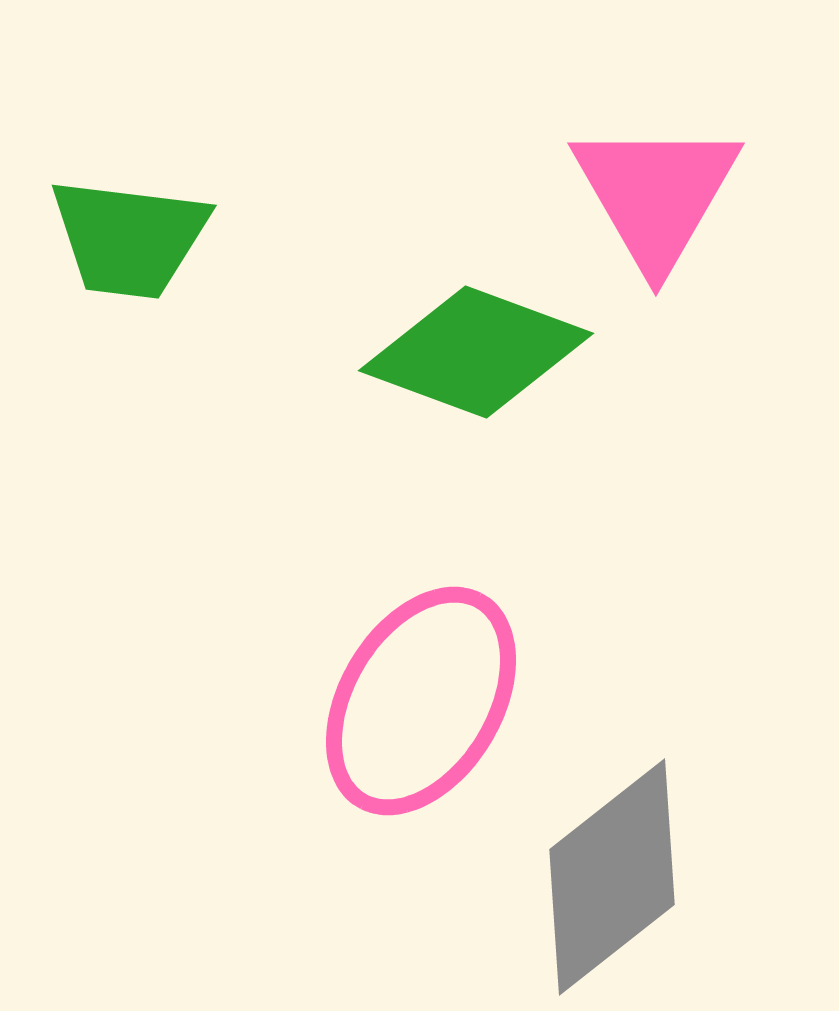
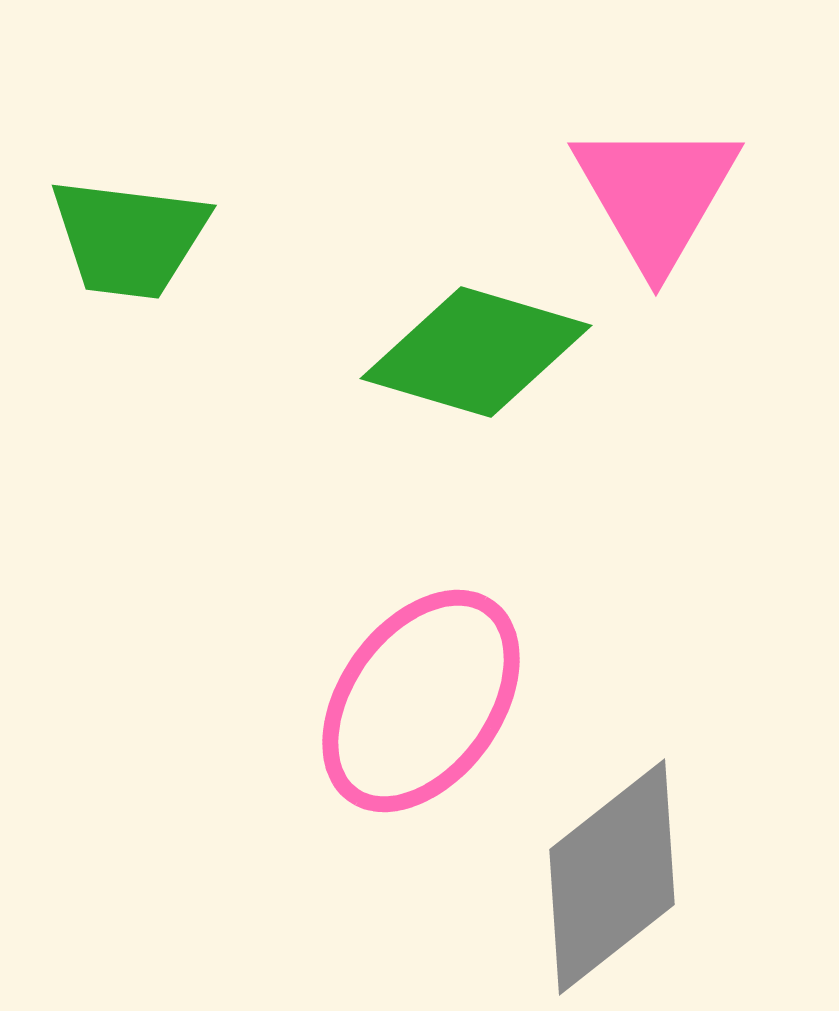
green diamond: rotated 4 degrees counterclockwise
pink ellipse: rotated 5 degrees clockwise
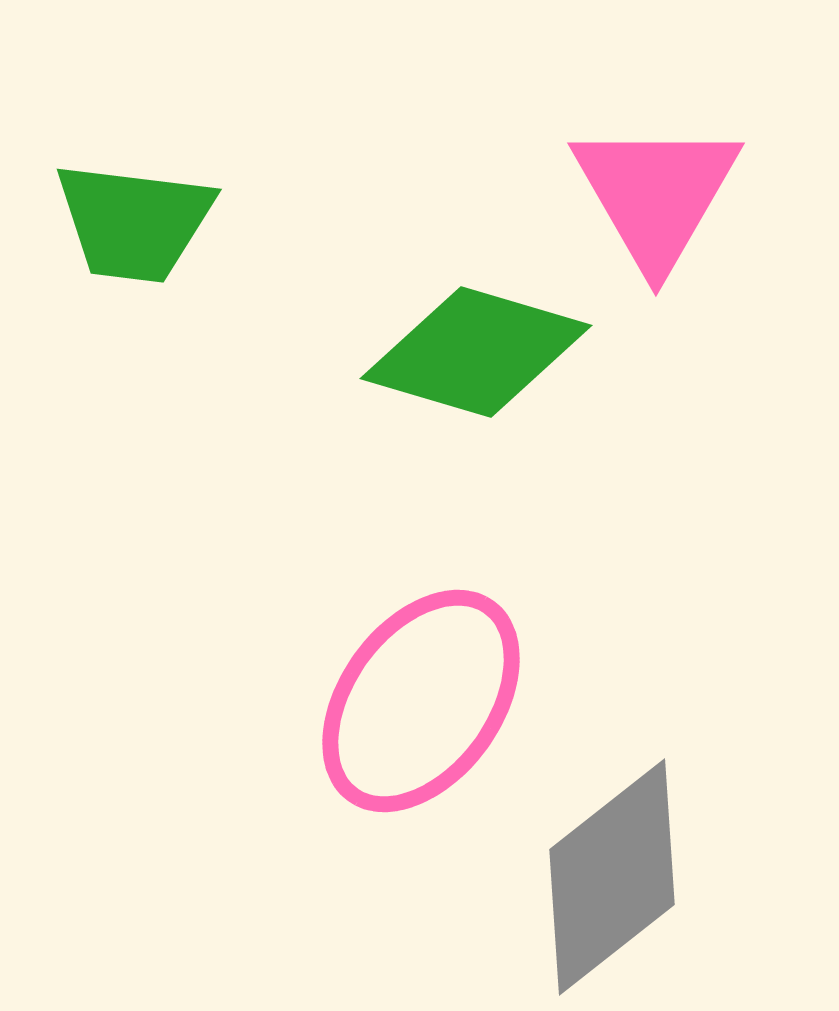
green trapezoid: moved 5 px right, 16 px up
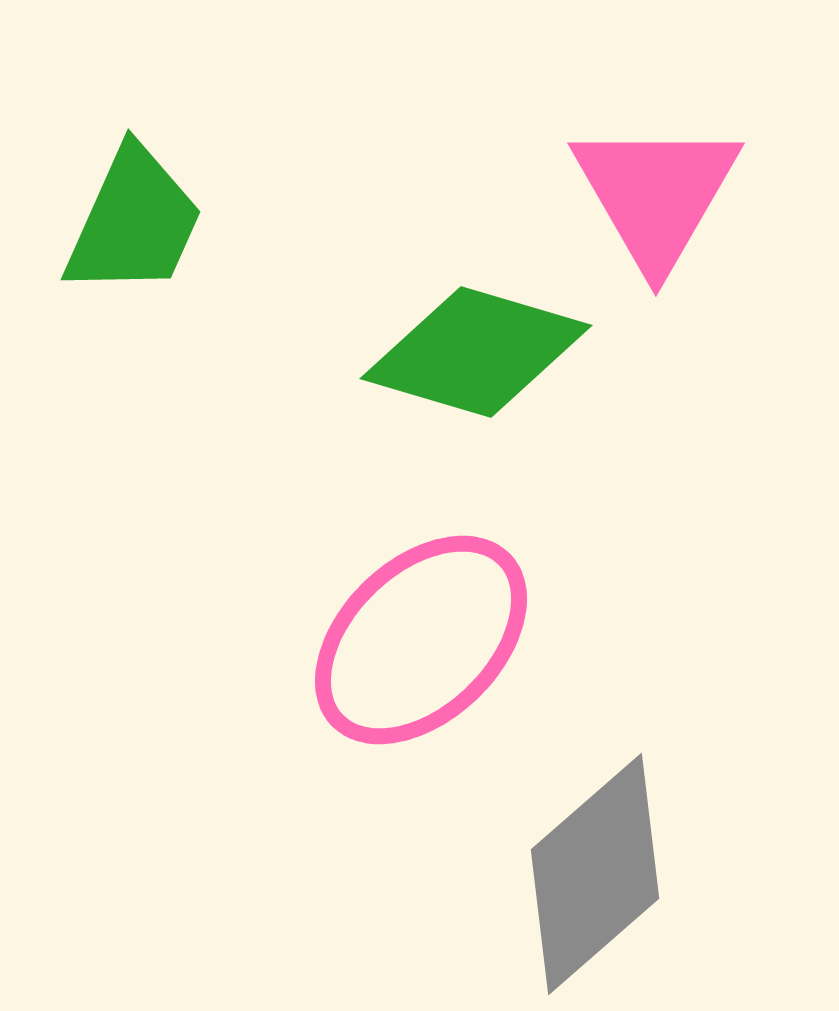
green trapezoid: rotated 73 degrees counterclockwise
pink ellipse: moved 61 px up; rotated 10 degrees clockwise
gray diamond: moved 17 px left, 3 px up; rotated 3 degrees counterclockwise
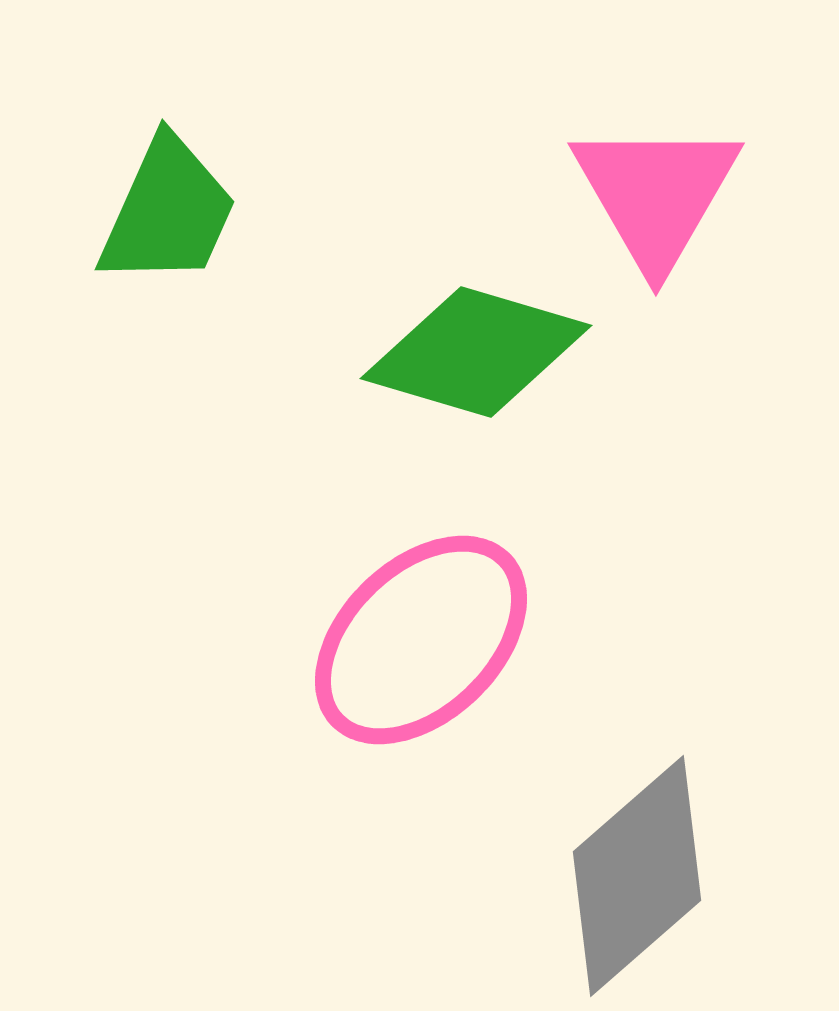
green trapezoid: moved 34 px right, 10 px up
gray diamond: moved 42 px right, 2 px down
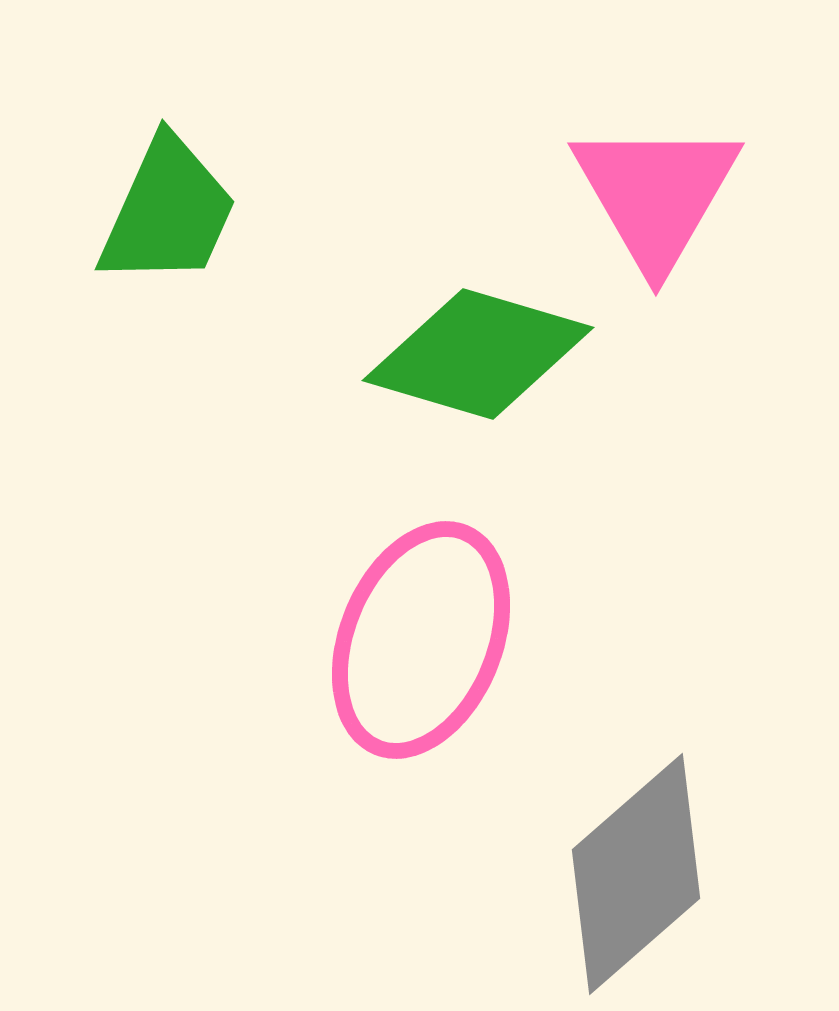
green diamond: moved 2 px right, 2 px down
pink ellipse: rotated 24 degrees counterclockwise
gray diamond: moved 1 px left, 2 px up
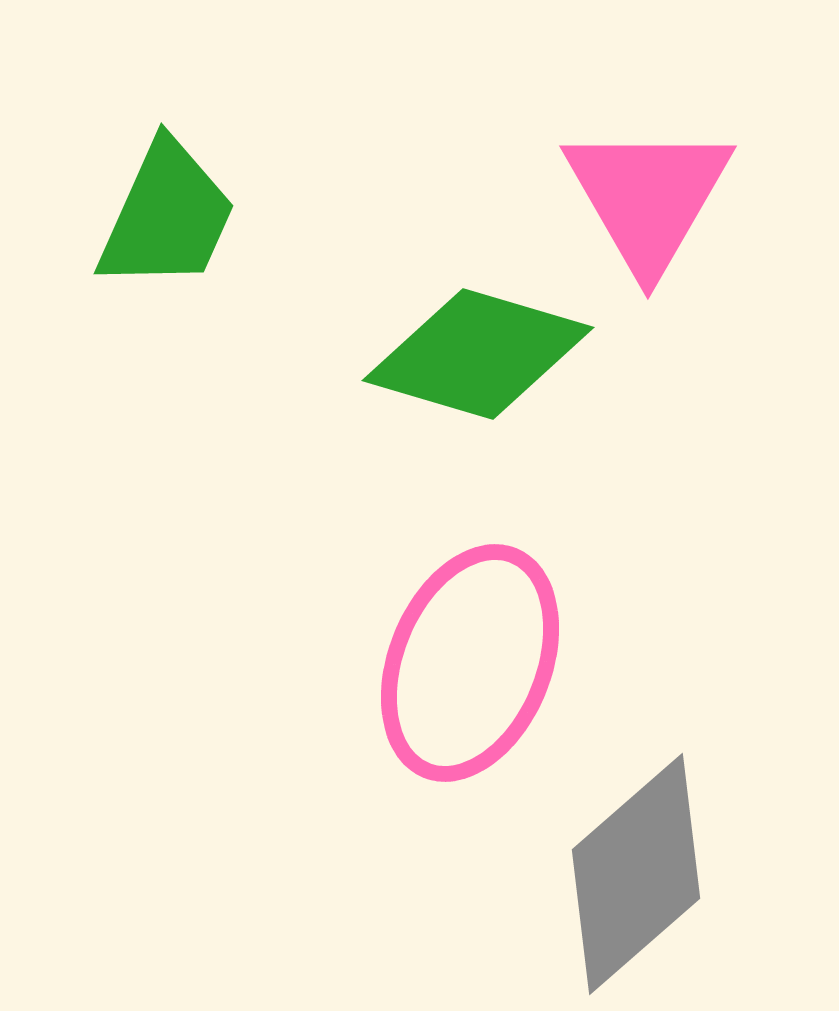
pink triangle: moved 8 px left, 3 px down
green trapezoid: moved 1 px left, 4 px down
pink ellipse: moved 49 px right, 23 px down
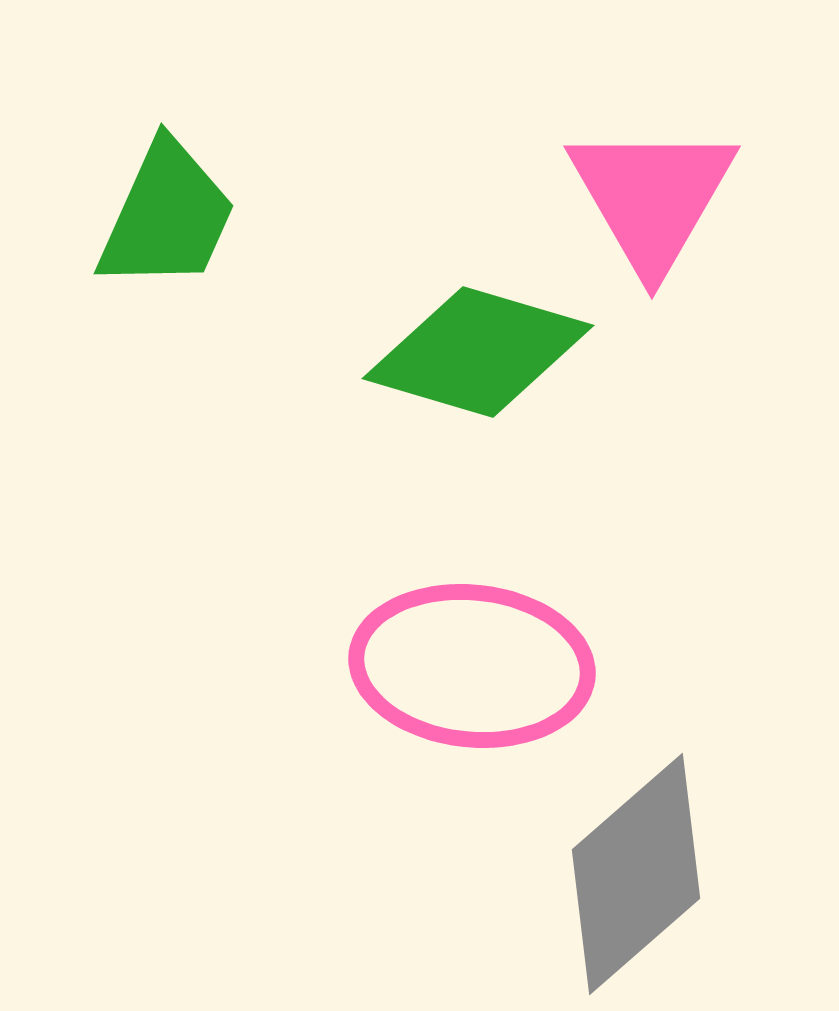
pink triangle: moved 4 px right
green diamond: moved 2 px up
pink ellipse: moved 2 px right, 3 px down; rotated 74 degrees clockwise
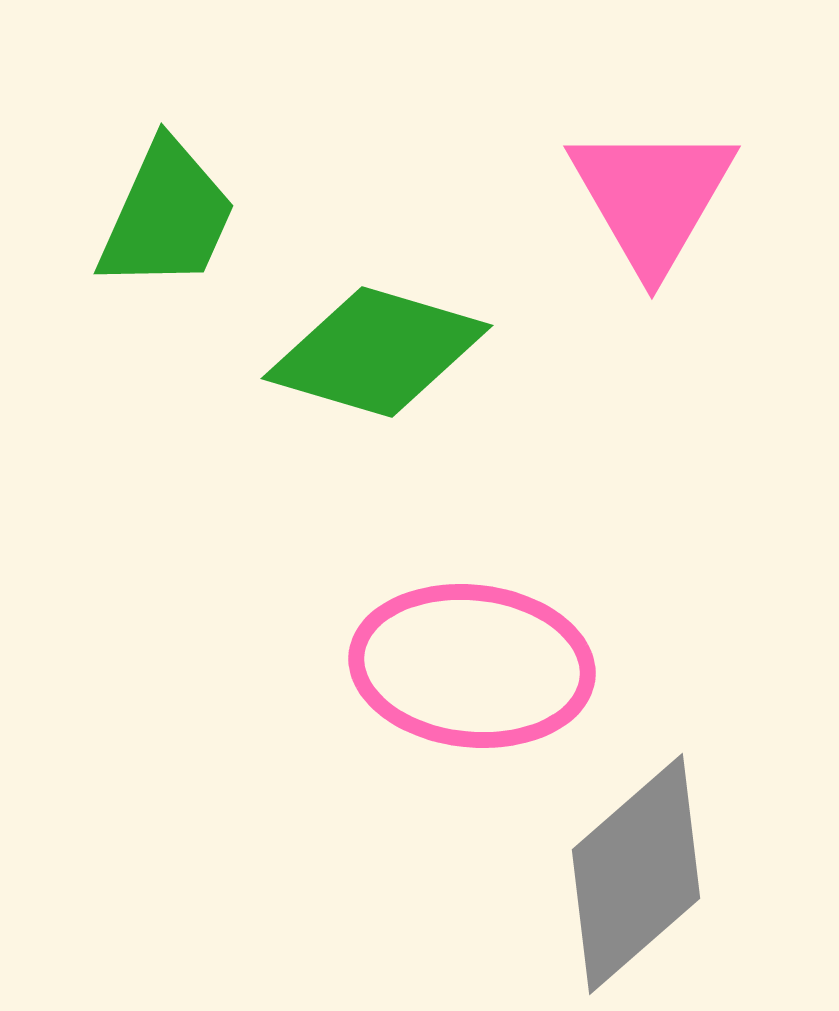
green diamond: moved 101 px left
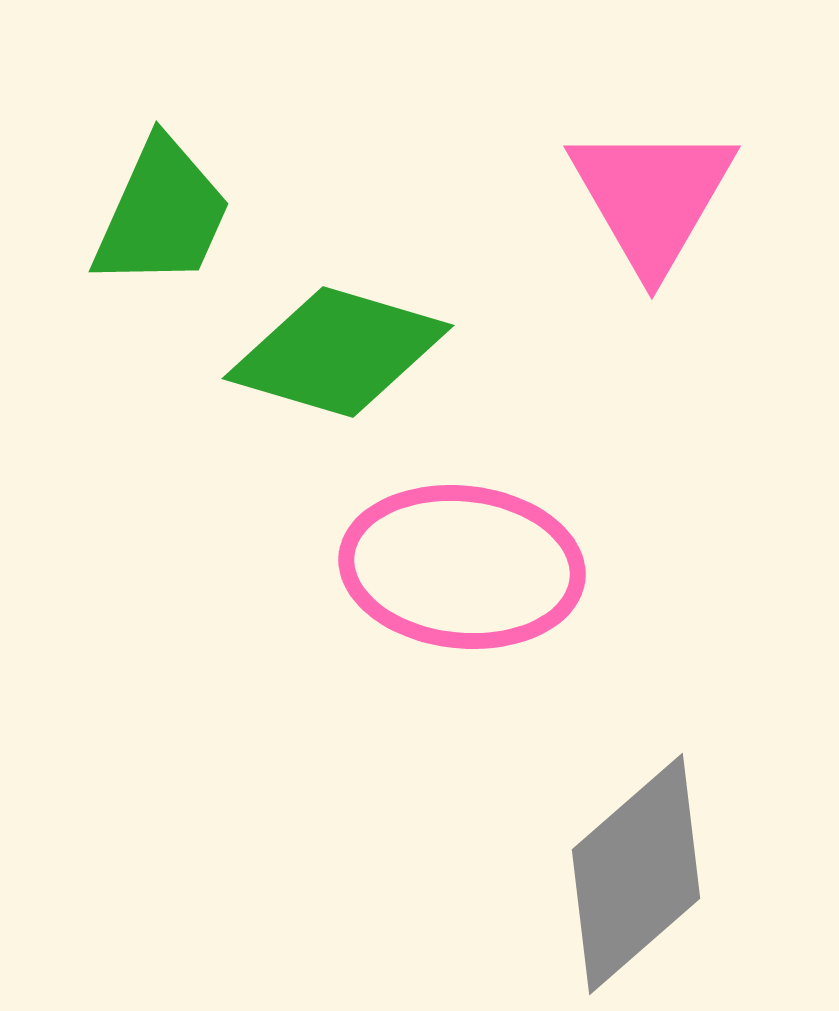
green trapezoid: moved 5 px left, 2 px up
green diamond: moved 39 px left
pink ellipse: moved 10 px left, 99 px up
